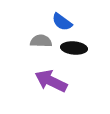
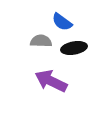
black ellipse: rotated 15 degrees counterclockwise
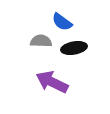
purple arrow: moved 1 px right, 1 px down
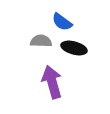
black ellipse: rotated 25 degrees clockwise
purple arrow: rotated 48 degrees clockwise
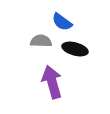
black ellipse: moved 1 px right, 1 px down
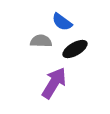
black ellipse: rotated 45 degrees counterclockwise
purple arrow: moved 2 px right, 1 px down; rotated 48 degrees clockwise
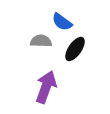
black ellipse: rotated 25 degrees counterclockwise
purple arrow: moved 8 px left, 4 px down; rotated 12 degrees counterclockwise
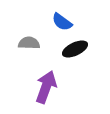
gray semicircle: moved 12 px left, 2 px down
black ellipse: rotated 30 degrees clockwise
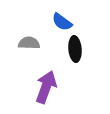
black ellipse: rotated 70 degrees counterclockwise
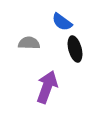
black ellipse: rotated 10 degrees counterclockwise
purple arrow: moved 1 px right
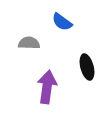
black ellipse: moved 12 px right, 18 px down
purple arrow: rotated 12 degrees counterclockwise
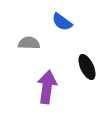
black ellipse: rotated 10 degrees counterclockwise
